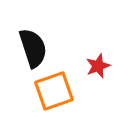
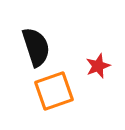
black semicircle: moved 3 px right, 1 px up
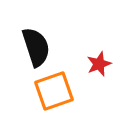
red star: moved 1 px right, 2 px up
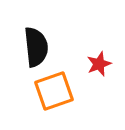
black semicircle: rotated 12 degrees clockwise
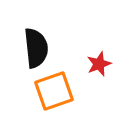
black semicircle: moved 1 px down
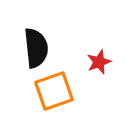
red star: moved 2 px up
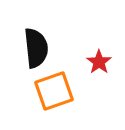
red star: rotated 15 degrees counterclockwise
